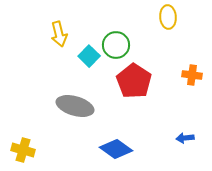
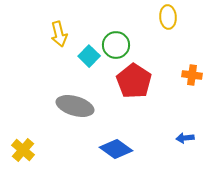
yellow cross: rotated 25 degrees clockwise
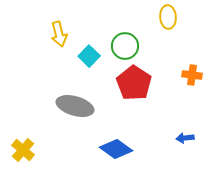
green circle: moved 9 px right, 1 px down
red pentagon: moved 2 px down
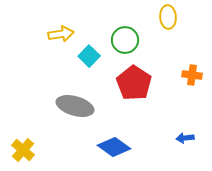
yellow arrow: moved 2 px right; rotated 85 degrees counterclockwise
green circle: moved 6 px up
blue diamond: moved 2 px left, 2 px up
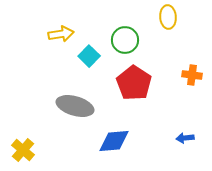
blue diamond: moved 6 px up; rotated 40 degrees counterclockwise
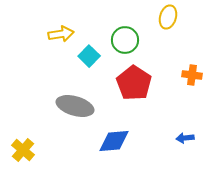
yellow ellipse: rotated 20 degrees clockwise
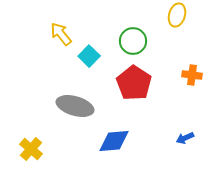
yellow ellipse: moved 9 px right, 2 px up
yellow arrow: rotated 120 degrees counterclockwise
green circle: moved 8 px right, 1 px down
blue arrow: rotated 18 degrees counterclockwise
yellow cross: moved 8 px right, 1 px up
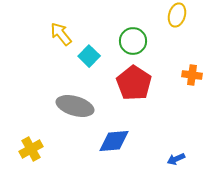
blue arrow: moved 9 px left, 21 px down
yellow cross: rotated 20 degrees clockwise
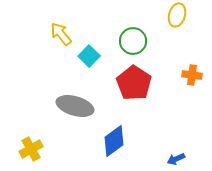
blue diamond: rotated 32 degrees counterclockwise
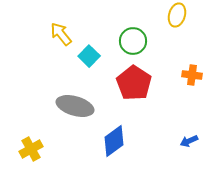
blue arrow: moved 13 px right, 18 px up
